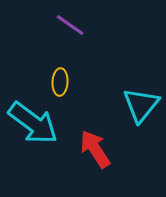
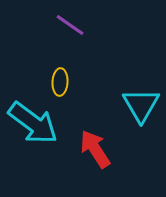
cyan triangle: rotated 9 degrees counterclockwise
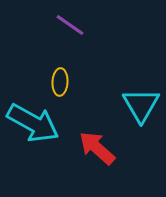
cyan arrow: rotated 8 degrees counterclockwise
red arrow: moved 2 px right, 1 px up; rotated 15 degrees counterclockwise
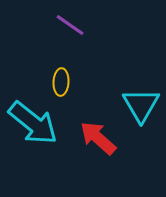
yellow ellipse: moved 1 px right
cyan arrow: rotated 10 degrees clockwise
red arrow: moved 1 px right, 10 px up
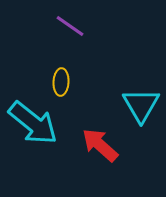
purple line: moved 1 px down
red arrow: moved 2 px right, 7 px down
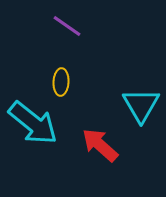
purple line: moved 3 px left
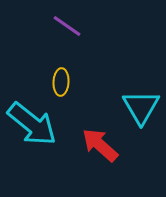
cyan triangle: moved 2 px down
cyan arrow: moved 1 px left, 1 px down
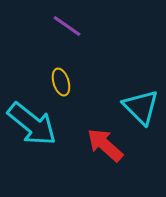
yellow ellipse: rotated 20 degrees counterclockwise
cyan triangle: rotated 15 degrees counterclockwise
red arrow: moved 5 px right
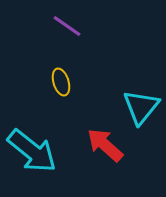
cyan triangle: rotated 24 degrees clockwise
cyan arrow: moved 27 px down
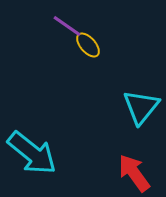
yellow ellipse: moved 27 px right, 37 px up; rotated 24 degrees counterclockwise
red arrow: moved 29 px right, 28 px down; rotated 12 degrees clockwise
cyan arrow: moved 2 px down
